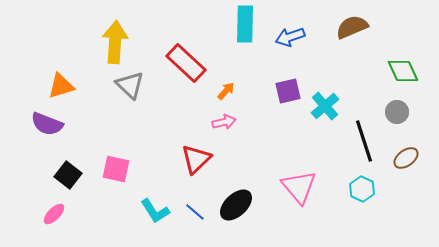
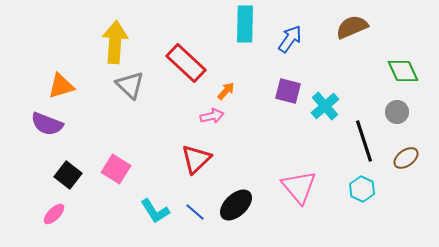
blue arrow: moved 2 px down; rotated 144 degrees clockwise
purple square: rotated 28 degrees clockwise
pink arrow: moved 12 px left, 6 px up
pink square: rotated 20 degrees clockwise
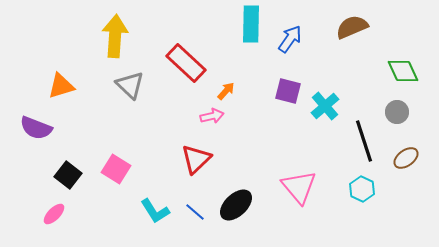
cyan rectangle: moved 6 px right
yellow arrow: moved 6 px up
purple semicircle: moved 11 px left, 4 px down
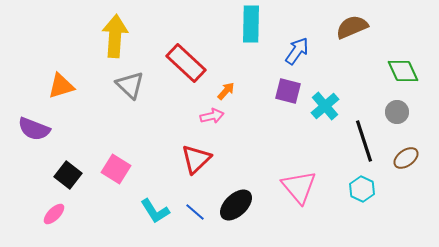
blue arrow: moved 7 px right, 12 px down
purple semicircle: moved 2 px left, 1 px down
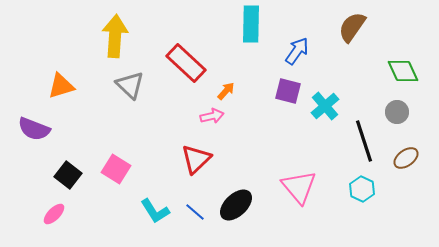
brown semicircle: rotated 32 degrees counterclockwise
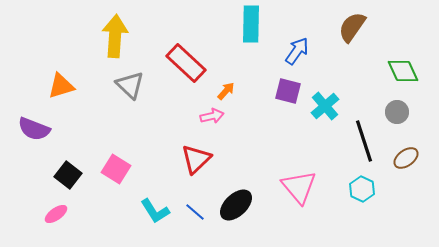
pink ellipse: moved 2 px right; rotated 10 degrees clockwise
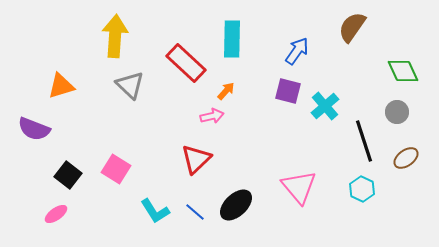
cyan rectangle: moved 19 px left, 15 px down
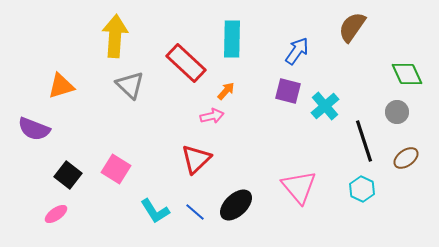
green diamond: moved 4 px right, 3 px down
